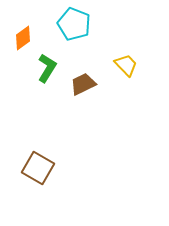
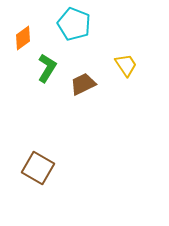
yellow trapezoid: rotated 10 degrees clockwise
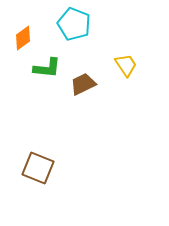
green L-shape: rotated 64 degrees clockwise
brown square: rotated 8 degrees counterclockwise
